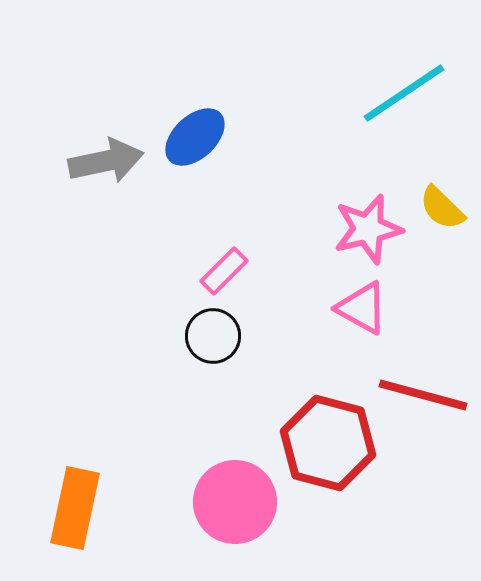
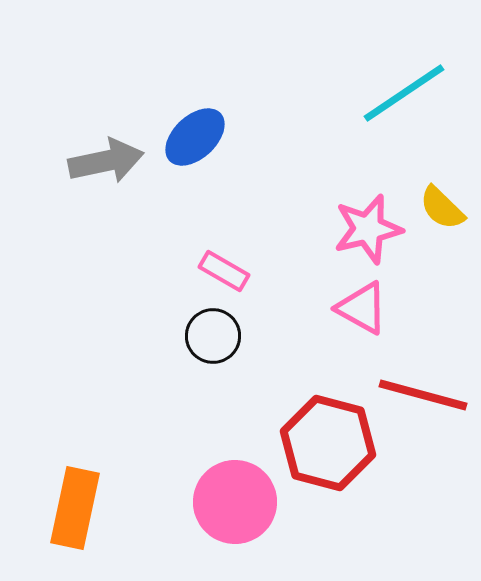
pink rectangle: rotated 75 degrees clockwise
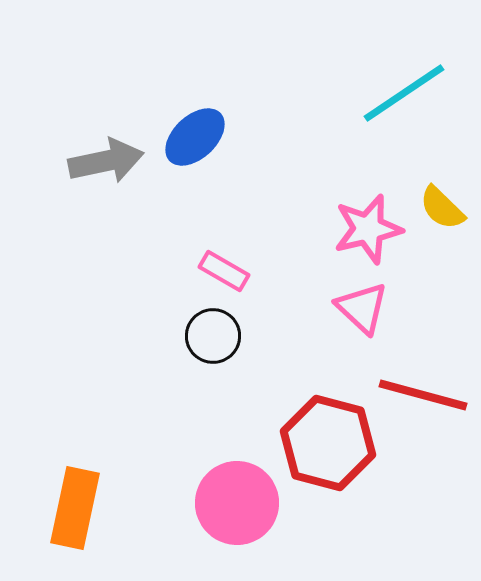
pink triangle: rotated 14 degrees clockwise
pink circle: moved 2 px right, 1 px down
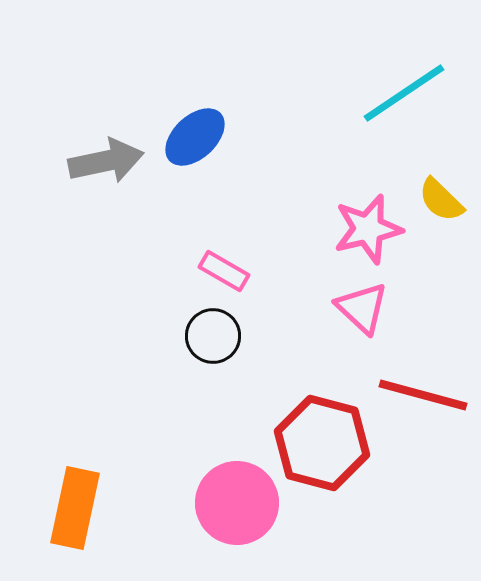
yellow semicircle: moved 1 px left, 8 px up
red hexagon: moved 6 px left
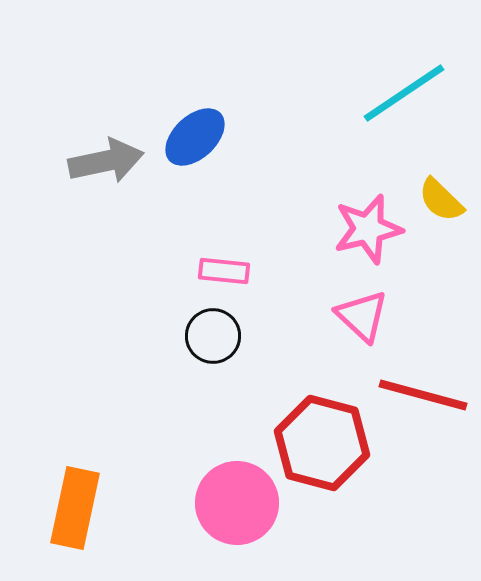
pink rectangle: rotated 24 degrees counterclockwise
pink triangle: moved 8 px down
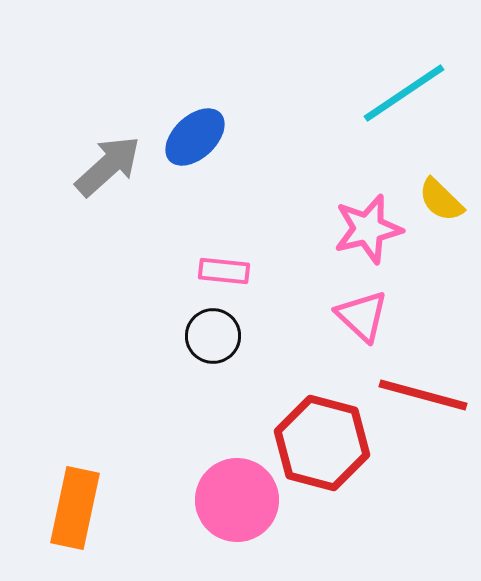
gray arrow: moved 2 px right, 5 px down; rotated 30 degrees counterclockwise
pink circle: moved 3 px up
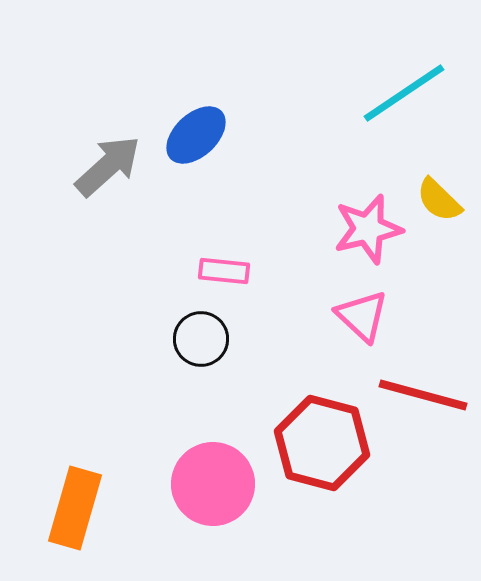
blue ellipse: moved 1 px right, 2 px up
yellow semicircle: moved 2 px left
black circle: moved 12 px left, 3 px down
pink circle: moved 24 px left, 16 px up
orange rectangle: rotated 4 degrees clockwise
